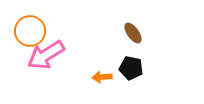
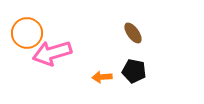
orange circle: moved 3 px left, 2 px down
pink arrow: moved 6 px right, 2 px up; rotated 15 degrees clockwise
black pentagon: moved 3 px right, 3 px down
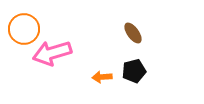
orange circle: moved 3 px left, 4 px up
black pentagon: rotated 25 degrees counterclockwise
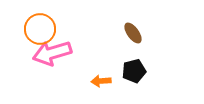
orange circle: moved 16 px right
orange arrow: moved 1 px left, 4 px down
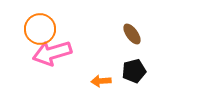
brown ellipse: moved 1 px left, 1 px down
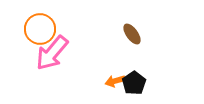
pink arrow: rotated 33 degrees counterclockwise
black pentagon: moved 12 px down; rotated 20 degrees counterclockwise
orange arrow: moved 14 px right; rotated 12 degrees counterclockwise
